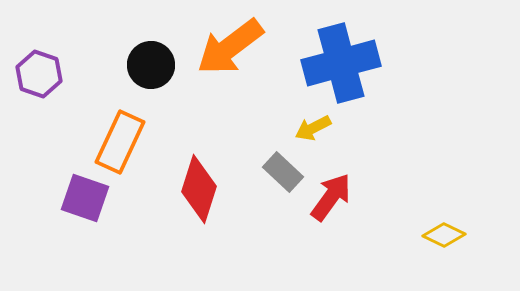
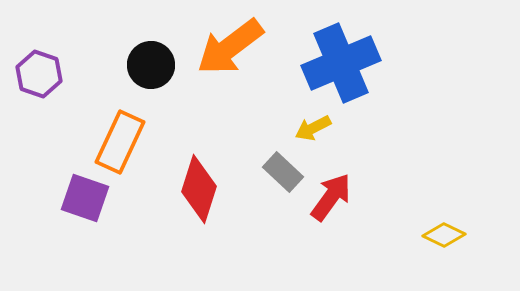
blue cross: rotated 8 degrees counterclockwise
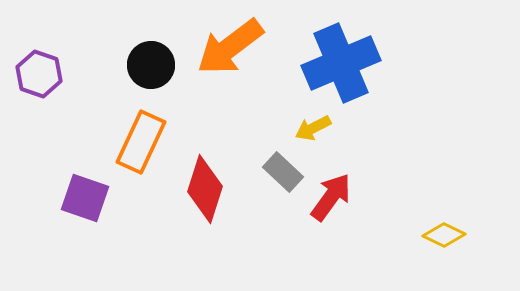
orange rectangle: moved 21 px right
red diamond: moved 6 px right
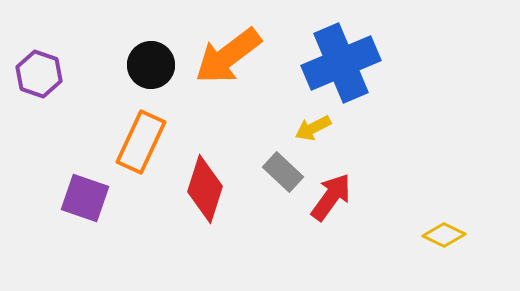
orange arrow: moved 2 px left, 9 px down
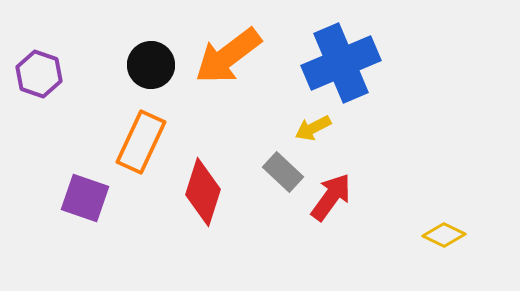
red diamond: moved 2 px left, 3 px down
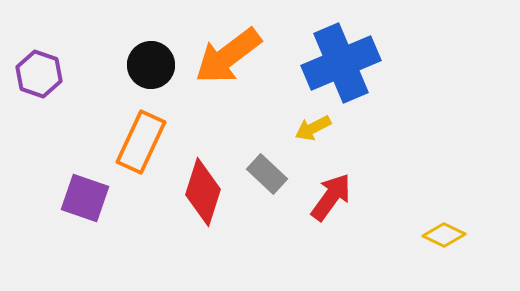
gray rectangle: moved 16 px left, 2 px down
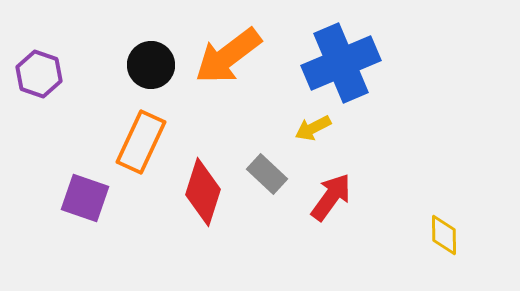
yellow diamond: rotated 63 degrees clockwise
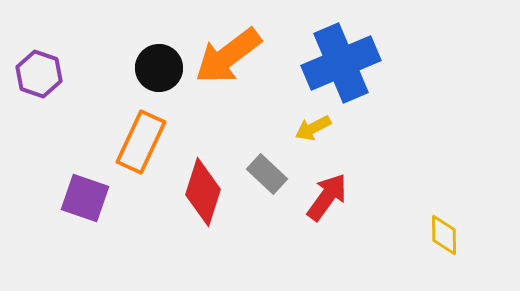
black circle: moved 8 px right, 3 px down
red arrow: moved 4 px left
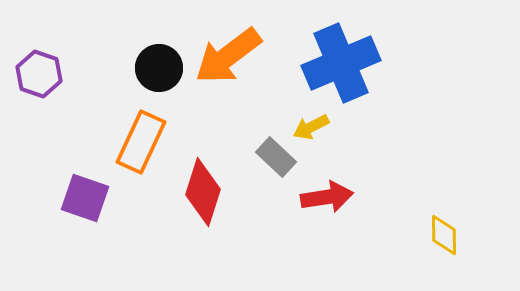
yellow arrow: moved 2 px left, 1 px up
gray rectangle: moved 9 px right, 17 px up
red arrow: rotated 45 degrees clockwise
